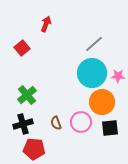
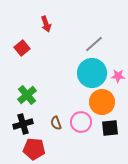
red arrow: rotated 140 degrees clockwise
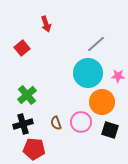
gray line: moved 2 px right
cyan circle: moved 4 px left
black square: moved 2 px down; rotated 24 degrees clockwise
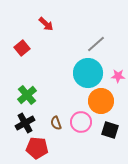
red arrow: rotated 28 degrees counterclockwise
orange circle: moved 1 px left, 1 px up
black cross: moved 2 px right, 1 px up; rotated 12 degrees counterclockwise
red pentagon: moved 3 px right, 1 px up
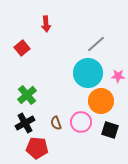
red arrow: rotated 42 degrees clockwise
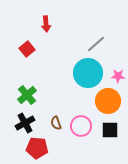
red square: moved 5 px right, 1 px down
orange circle: moved 7 px right
pink circle: moved 4 px down
black square: rotated 18 degrees counterclockwise
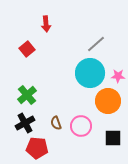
cyan circle: moved 2 px right
black square: moved 3 px right, 8 px down
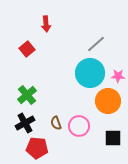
pink circle: moved 2 px left
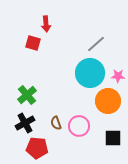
red square: moved 6 px right, 6 px up; rotated 35 degrees counterclockwise
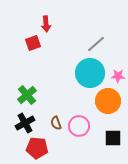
red square: rotated 35 degrees counterclockwise
